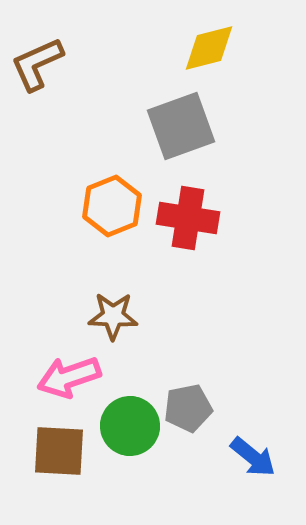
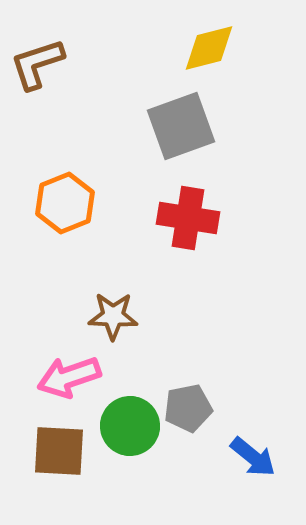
brown L-shape: rotated 6 degrees clockwise
orange hexagon: moved 47 px left, 3 px up
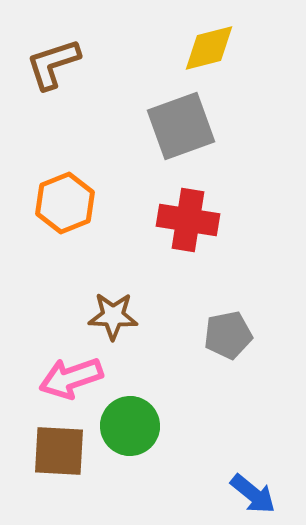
brown L-shape: moved 16 px right
red cross: moved 2 px down
pink arrow: moved 2 px right, 1 px down
gray pentagon: moved 40 px right, 73 px up
blue arrow: moved 37 px down
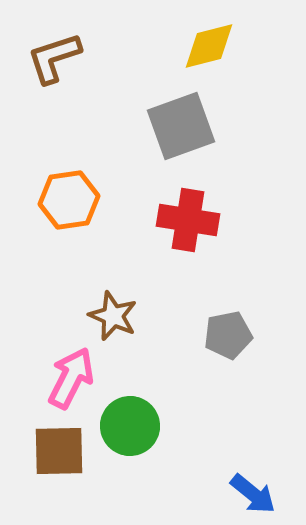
yellow diamond: moved 2 px up
brown L-shape: moved 1 px right, 6 px up
orange hexagon: moved 4 px right, 3 px up; rotated 14 degrees clockwise
brown star: rotated 21 degrees clockwise
pink arrow: rotated 136 degrees clockwise
brown square: rotated 4 degrees counterclockwise
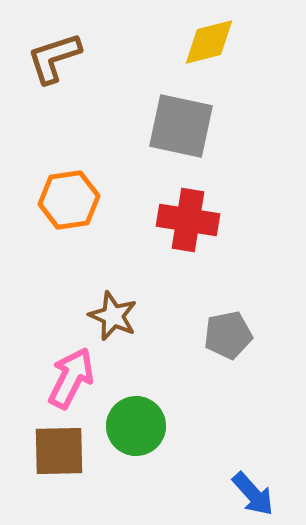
yellow diamond: moved 4 px up
gray square: rotated 32 degrees clockwise
green circle: moved 6 px right
blue arrow: rotated 9 degrees clockwise
